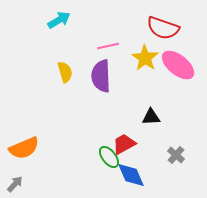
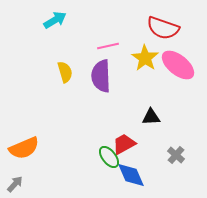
cyan arrow: moved 4 px left
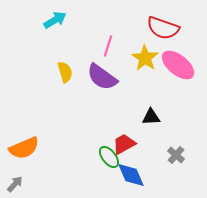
pink line: rotated 60 degrees counterclockwise
purple semicircle: moved 1 px right, 1 px down; rotated 52 degrees counterclockwise
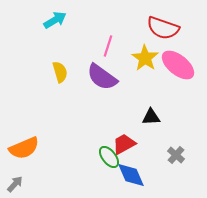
yellow semicircle: moved 5 px left
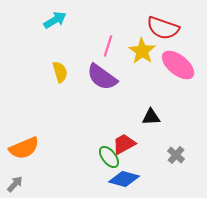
yellow star: moved 3 px left, 7 px up
blue diamond: moved 7 px left, 4 px down; rotated 52 degrees counterclockwise
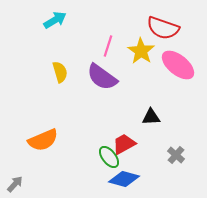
yellow star: moved 1 px left
orange semicircle: moved 19 px right, 8 px up
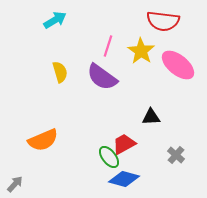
red semicircle: moved 7 px up; rotated 12 degrees counterclockwise
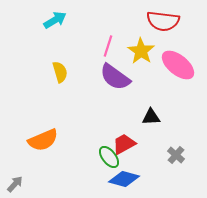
purple semicircle: moved 13 px right
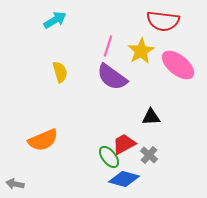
yellow star: rotated 8 degrees clockwise
purple semicircle: moved 3 px left
gray cross: moved 27 px left
gray arrow: rotated 120 degrees counterclockwise
